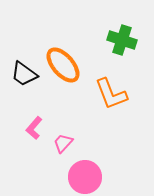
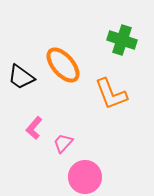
black trapezoid: moved 3 px left, 3 px down
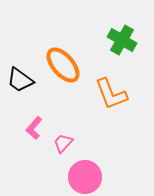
green cross: rotated 12 degrees clockwise
black trapezoid: moved 1 px left, 3 px down
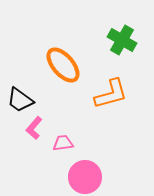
black trapezoid: moved 20 px down
orange L-shape: rotated 84 degrees counterclockwise
pink trapezoid: rotated 40 degrees clockwise
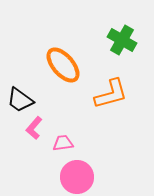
pink circle: moved 8 px left
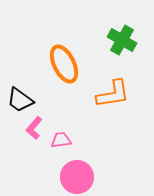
orange ellipse: moved 1 px right, 1 px up; rotated 15 degrees clockwise
orange L-shape: moved 2 px right; rotated 6 degrees clockwise
pink trapezoid: moved 2 px left, 3 px up
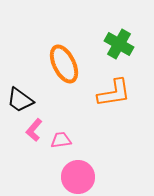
green cross: moved 3 px left, 4 px down
orange L-shape: moved 1 px right, 1 px up
pink L-shape: moved 2 px down
pink circle: moved 1 px right
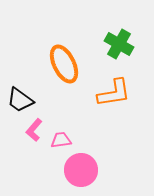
pink circle: moved 3 px right, 7 px up
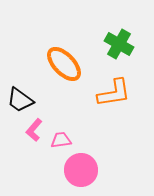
orange ellipse: rotated 18 degrees counterclockwise
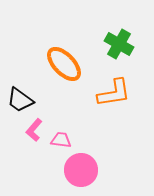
pink trapezoid: rotated 15 degrees clockwise
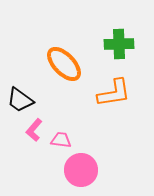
green cross: rotated 32 degrees counterclockwise
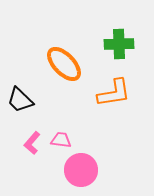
black trapezoid: rotated 8 degrees clockwise
pink L-shape: moved 2 px left, 13 px down
